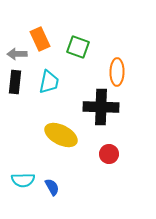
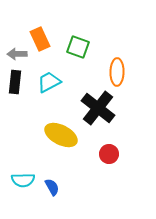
cyan trapezoid: rotated 130 degrees counterclockwise
black cross: moved 3 px left, 1 px down; rotated 36 degrees clockwise
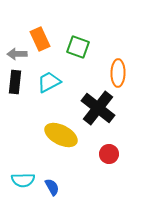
orange ellipse: moved 1 px right, 1 px down
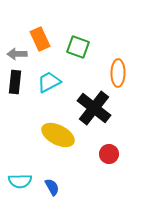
black cross: moved 4 px left
yellow ellipse: moved 3 px left
cyan semicircle: moved 3 px left, 1 px down
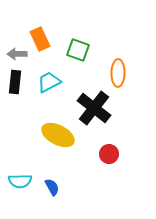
green square: moved 3 px down
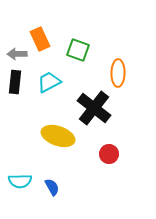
yellow ellipse: moved 1 px down; rotated 8 degrees counterclockwise
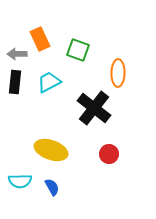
yellow ellipse: moved 7 px left, 14 px down
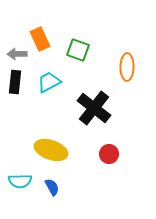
orange ellipse: moved 9 px right, 6 px up
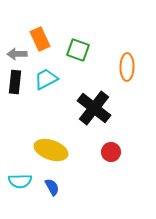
cyan trapezoid: moved 3 px left, 3 px up
red circle: moved 2 px right, 2 px up
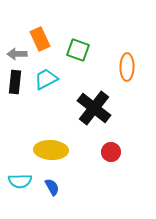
yellow ellipse: rotated 16 degrees counterclockwise
